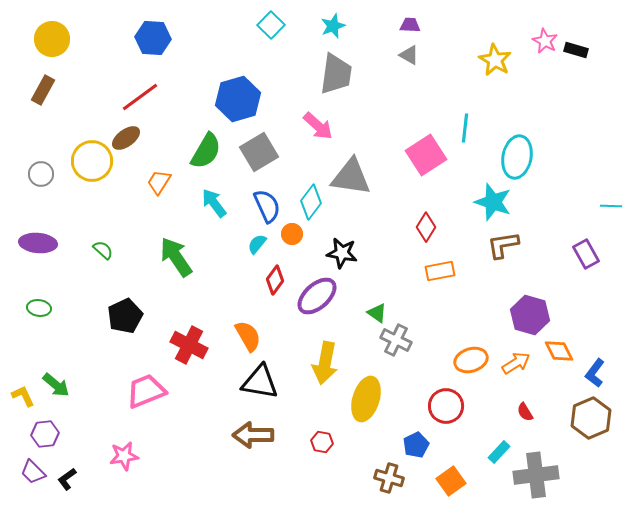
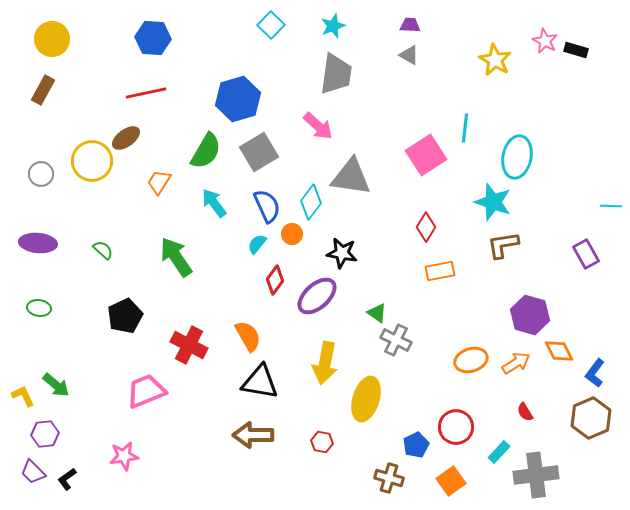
red line at (140, 97): moved 6 px right, 4 px up; rotated 24 degrees clockwise
red circle at (446, 406): moved 10 px right, 21 px down
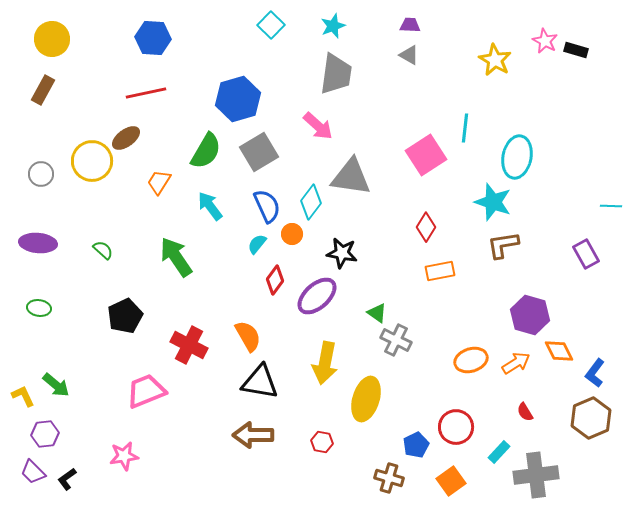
cyan arrow at (214, 203): moved 4 px left, 3 px down
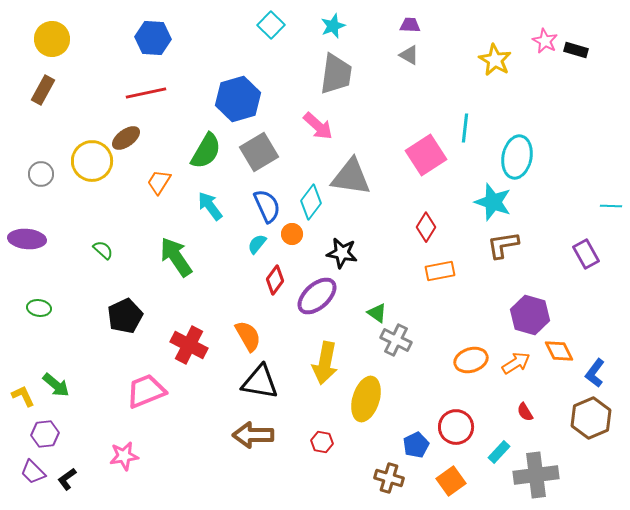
purple ellipse at (38, 243): moved 11 px left, 4 px up
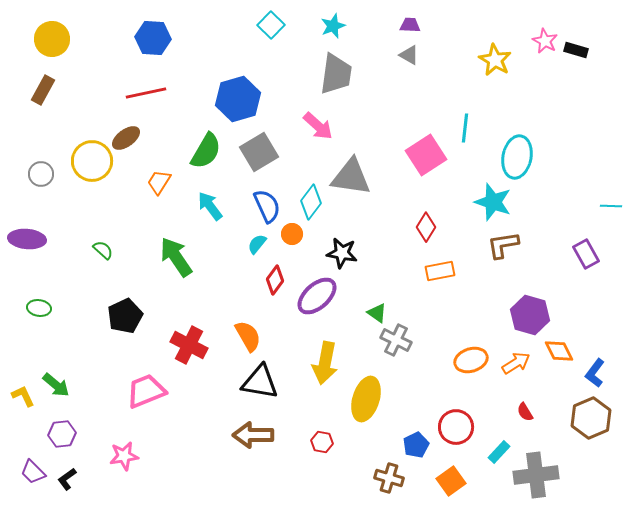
purple hexagon at (45, 434): moved 17 px right
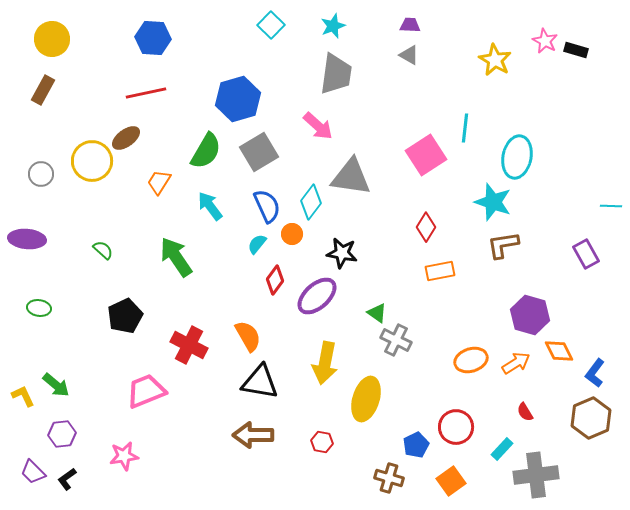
cyan rectangle at (499, 452): moved 3 px right, 3 px up
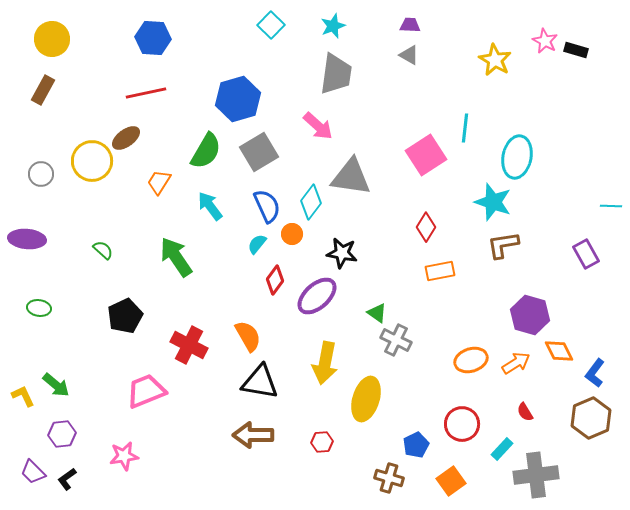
red circle at (456, 427): moved 6 px right, 3 px up
red hexagon at (322, 442): rotated 15 degrees counterclockwise
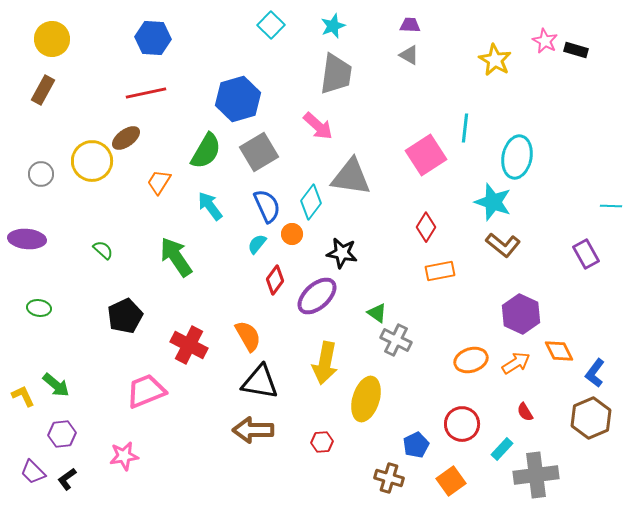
brown L-shape at (503, 245): rotated 132 degrees counterclockwise
purple hexagon at (530, 315): moved 9 px left, 1 px up; rotated 9 degrees clockwise
brown arrow at (253, 435): moved 5 px up
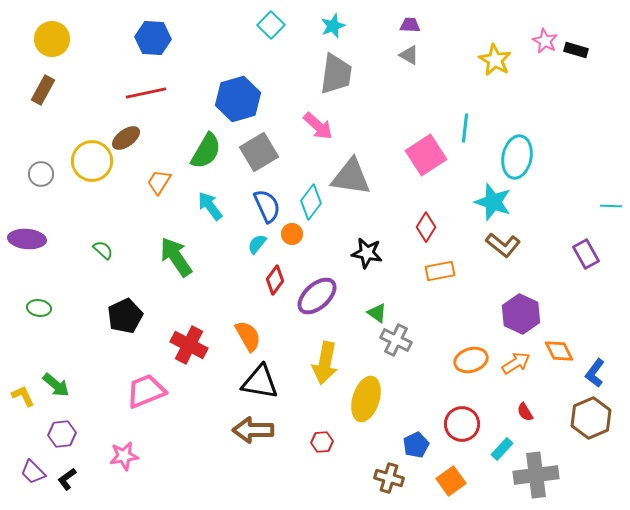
black star at (342, 253): moved 25 px right
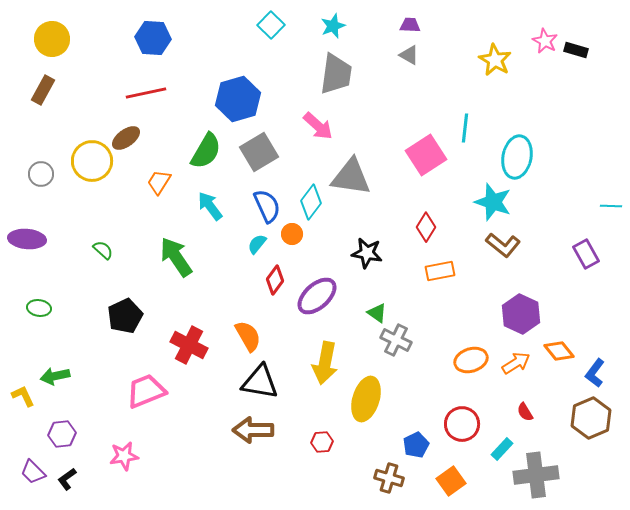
orange diamond at (559, 351): rotated 12 degrees counterclockwise
green arrow at (56, 385): moved 1 px left, 9 px up; rotated 128 degrees clockwise
